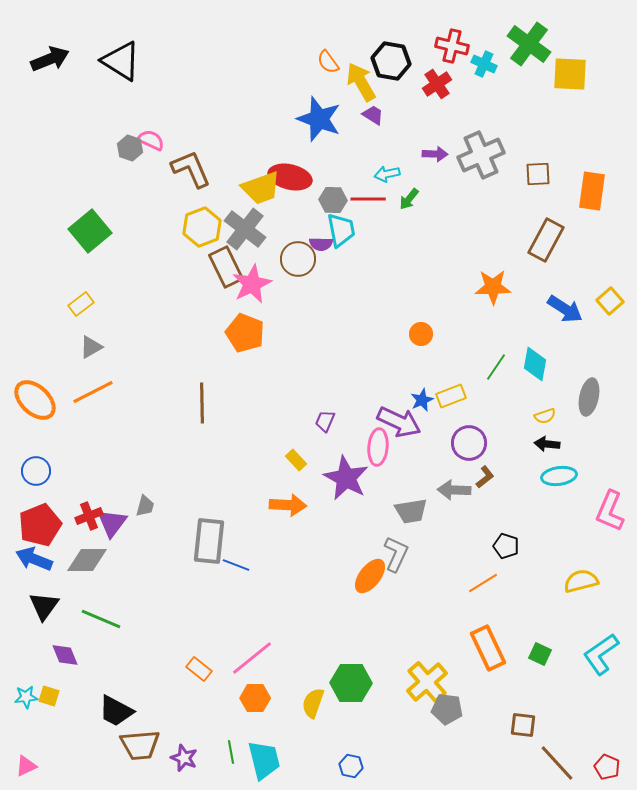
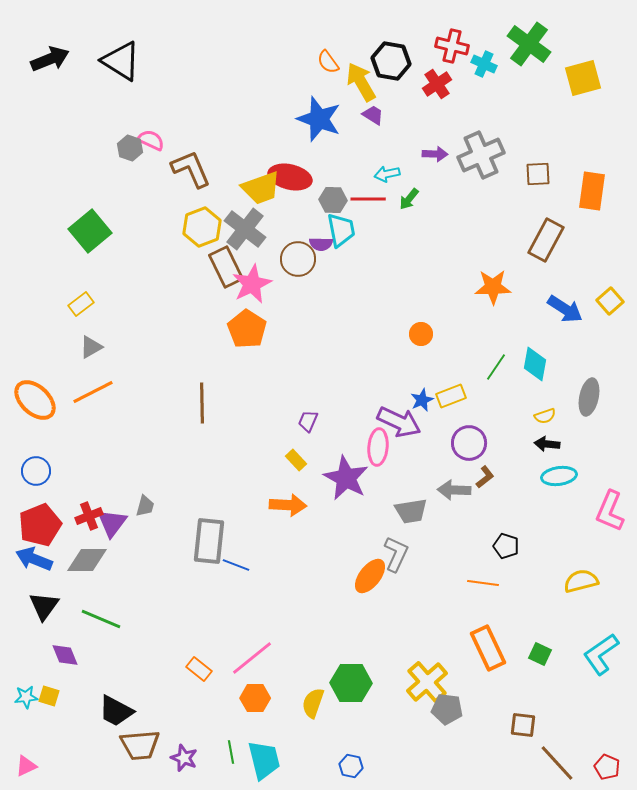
yellow square at (570, 74): moved 13 px right, 4 px down; rotated 18 degrees counterclockwise
orange pentagon at (245, 333): moved 2 px right, 4 px up; rotated 12 degrees clockwise
purple trapezoid at (325, 421): moved 17 px left
orange line at (483, 583): rotated 40 degrees clockwise
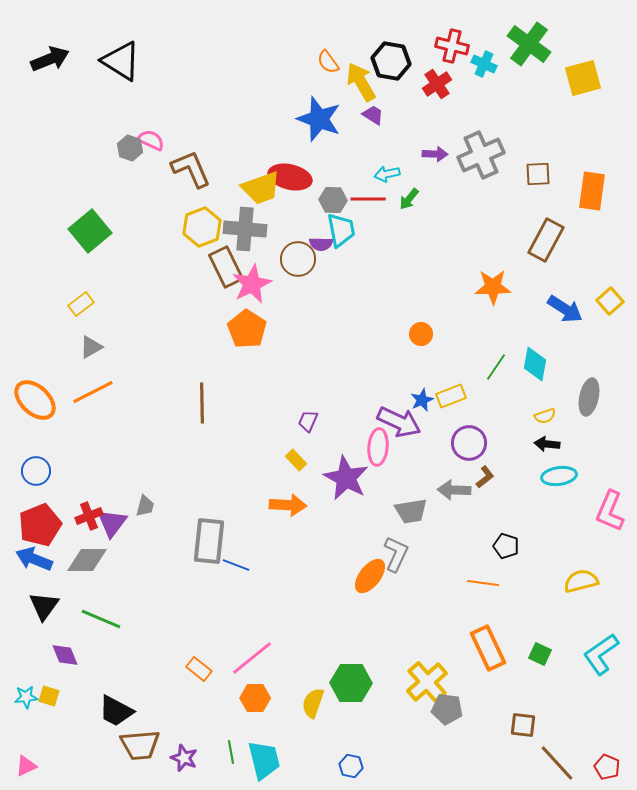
gray cross at (245, 229): rotated 33 degrees counterclockwise
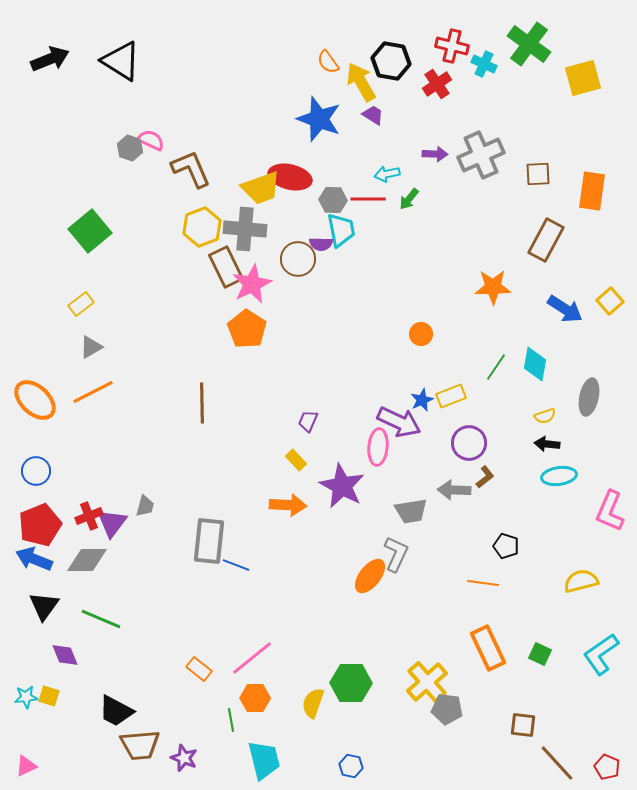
purple star at (346, 478): moved 4 px left, 8 px down
green line at (231, 752): moved 32 px up
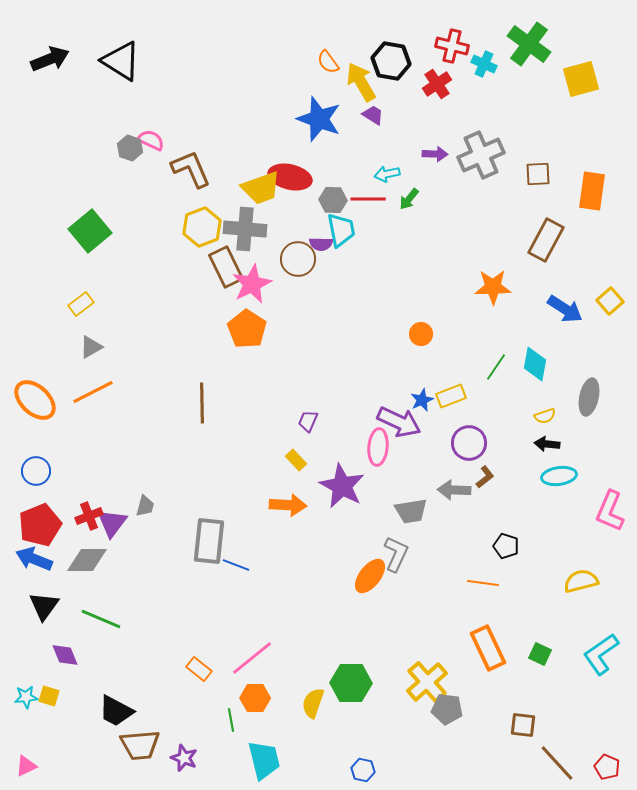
yellow square at (583, 78): moved 2 px left, 1 px down
blue hexagon at (351, 766): moved 12 px right, 4 px down
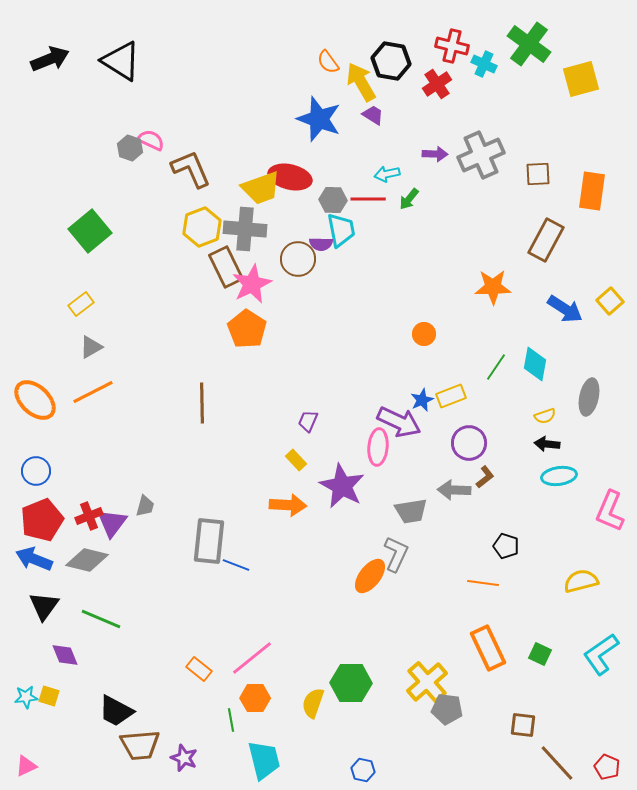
orange circle at (421, 334): moved 3 px right
red pentagon at (40, 525): moved 2 px right, 5 px up
gray diamond at (87, 560): rotated 15 degrees clockwise
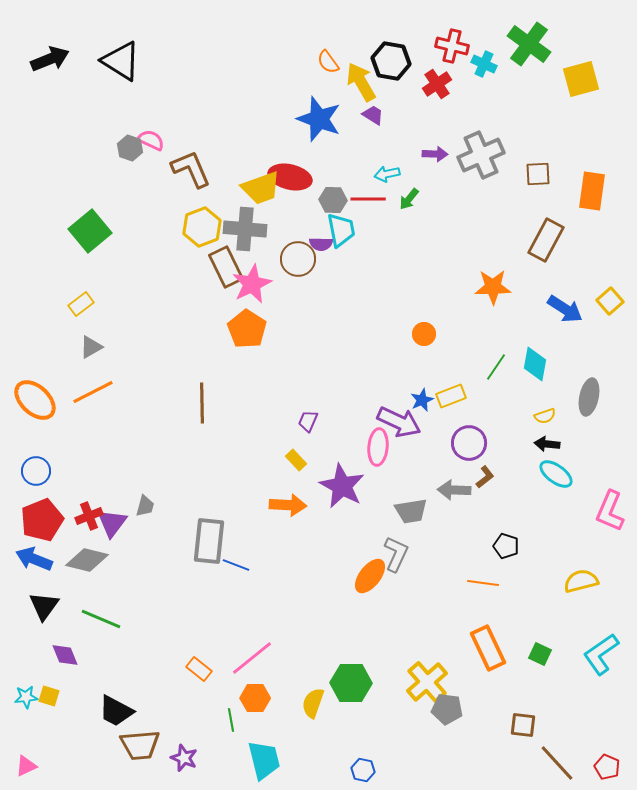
cyan ellipse at (559, 476): moved 3 px left, 2 px up; rotated 44 degrees clockwise
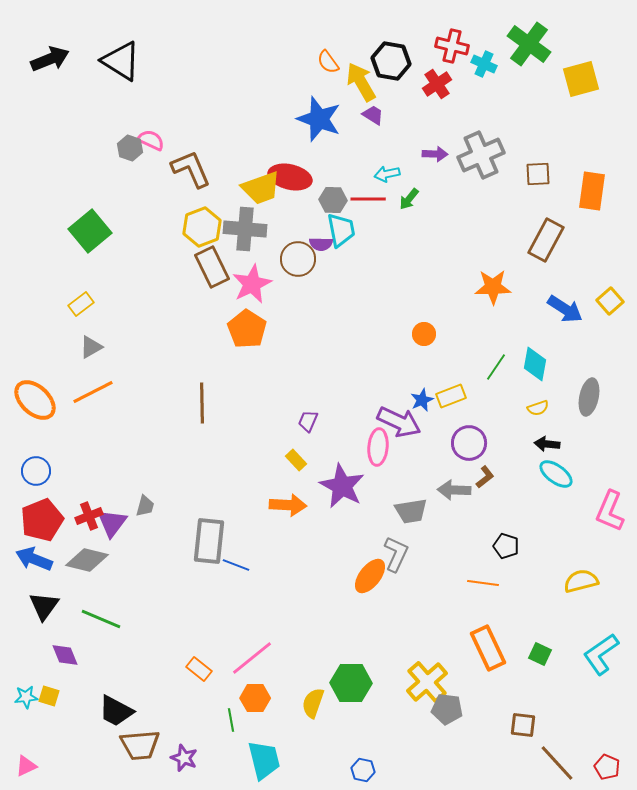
brown rectangle at (226, 267): moved 14 px left
yellow semicircle at (545, 416): moved 7 px left, 8 px up
